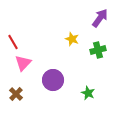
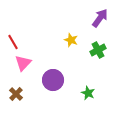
yellow star: moved 1 px left, 1 px down
green cross: rotated 14 degrees counterclockwise
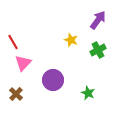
purple arrow: moved 2 px left, 2 px down
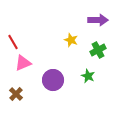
purple arrow: rotated 54 degrees clockwise
pink triangle: rotated 24 degrees clockwise
green star: moved 17 px up
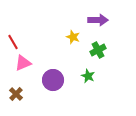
yellow star: moved 2 px right, 3 px up
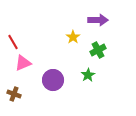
yellow star: rotated 16 degrees clockwise
green star: moved 1 px up; rotated 16 degrees clockwise
brown cross: moved 2 px left; rotated 24 degrees counterclockwise
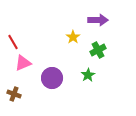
purple circle: moved 1 px left, 2 px up
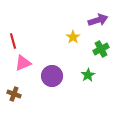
purple arrow: rotated 18 degrees counterclockwise
red line: moved 1 px up; rotated 14 degrees clockwise
green cross: moved 3 px right, 1 px up
purple circle: moved 2 px up
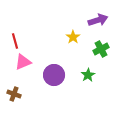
red line: moved 2 px right
pink triangle: moved 1 px up
purple circle: moved 2 px right, 1 px up
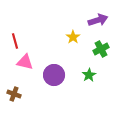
pink triangle: moved 2 px right; rotated 36 degrees clockwise
green star: moved 1 px right
